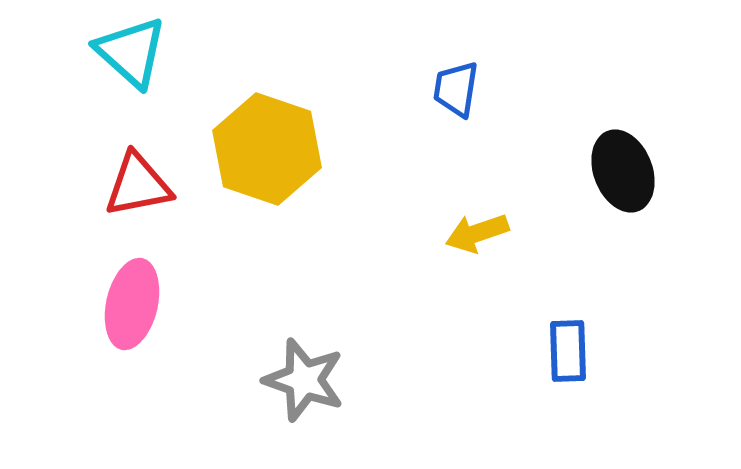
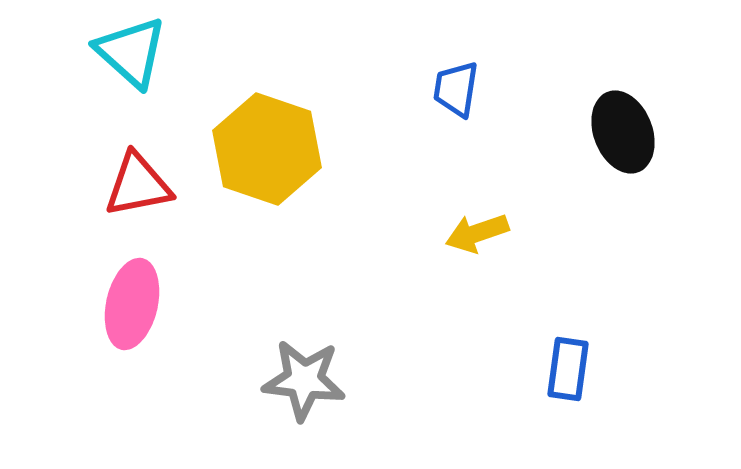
black ellipse: moved 39 px up
blue rectangle: moved 18 px down; rotated 10 degrees clockwise
gray star: rotated 12 degrees counterclockwise
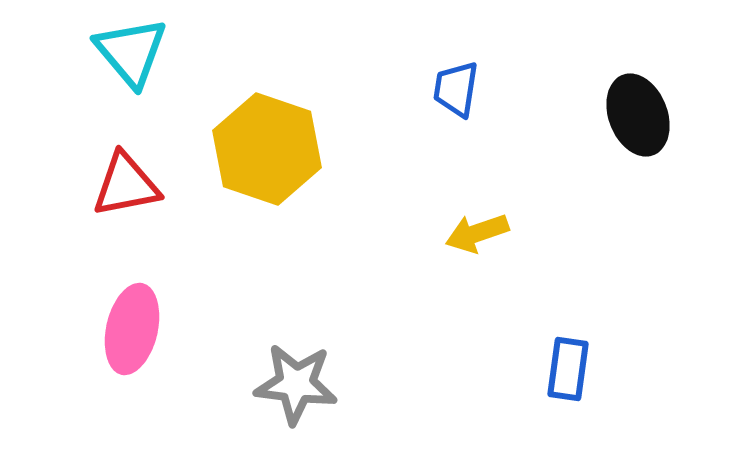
cyan triangle: rotated 8 degrees clockwise
black ellipse: moved 15 px right, 17 px up
red triangle: moved 12 px left
pink ellipse: moved 25 px down
gray star: moved 8 px left, 4 px down
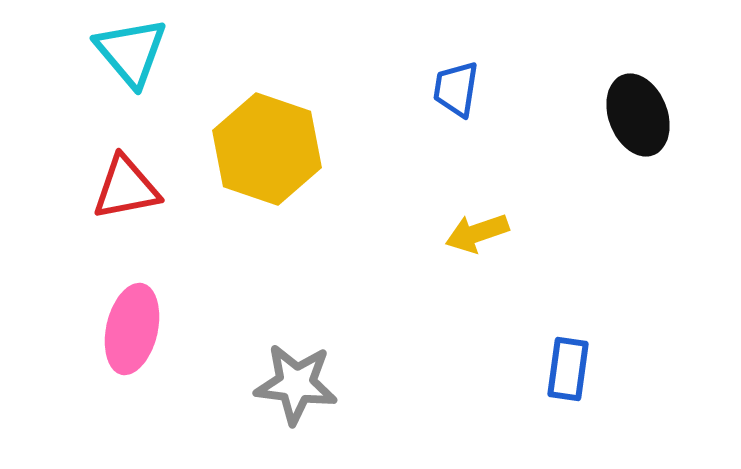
red triangle: moved 3 px down
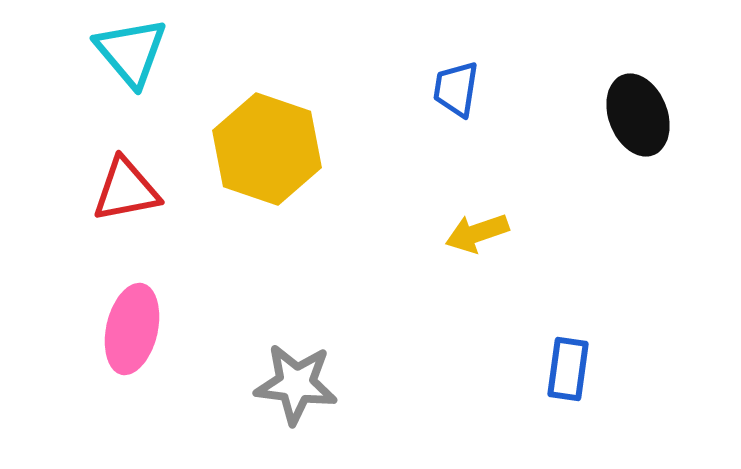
red triangle: moved 2 px down
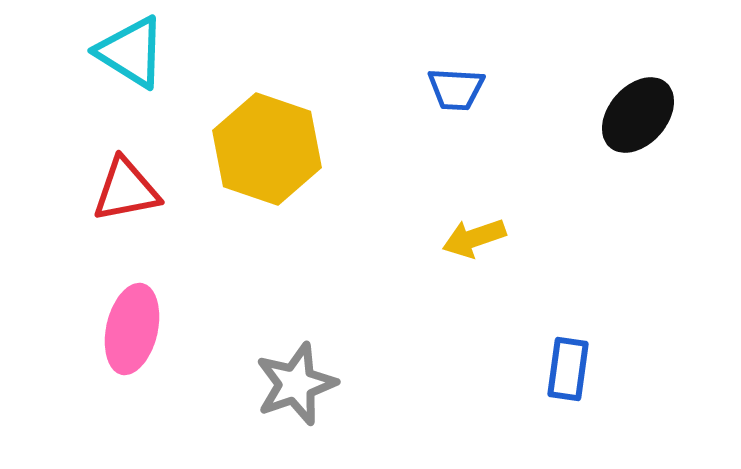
cyan triangle: rotated 18 degrees counterclockwise
blue trapezoid: rotated 96 degrees counterclockwise
black ellipse: rotated 62 degrees clockwise
yellow arrow: moved 3 px left, 5 px down
gray star: rotated 26 degrees counterclockwise
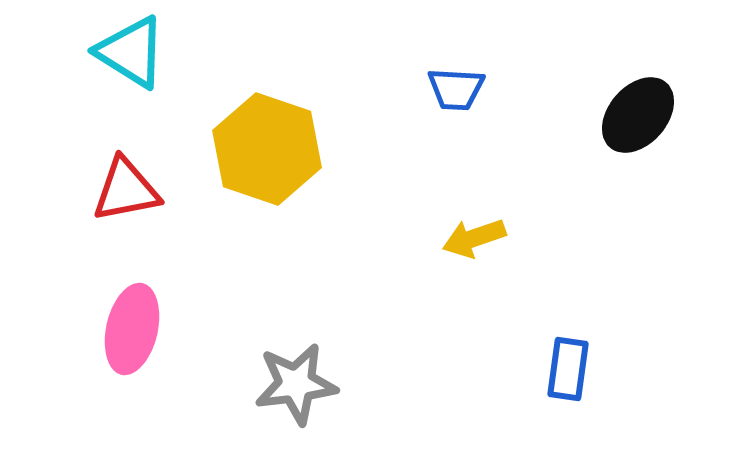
gray star: rotated 12 degrees clockwise
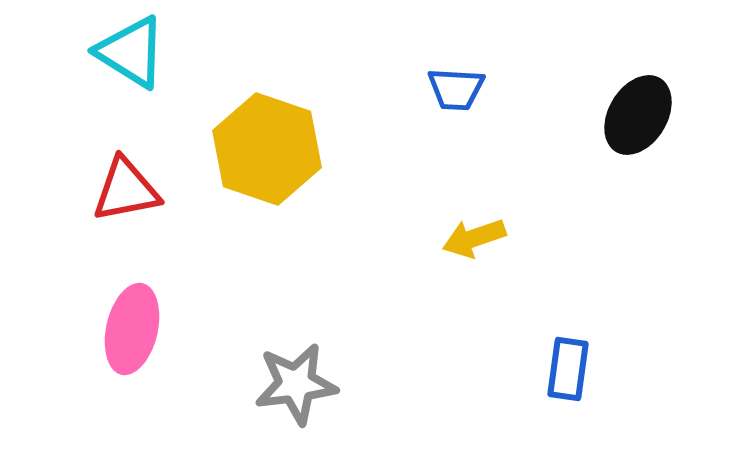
black ellipse: rotated 10 degrees counterclockwise
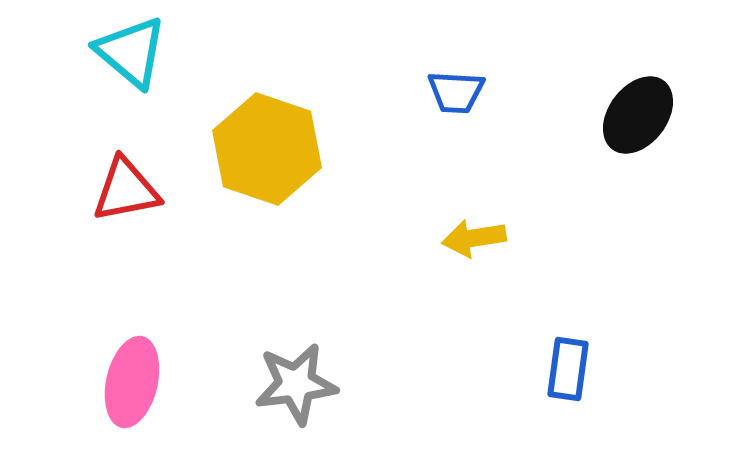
cyan triangle: rotated 8 degrees clockwise
blue trapezoid: moved 3 px down
black ellipse: rotated 6 degrees clockwise
yellow arrow: rotated 10 degrees clockwise
pink ellipse: moved 53 px down
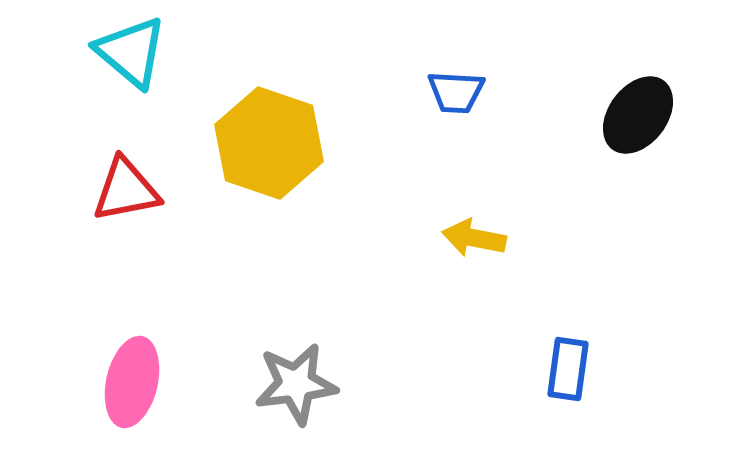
yellow hexagon: moved 2 px right, 6 px up
yellow arrow: rotated 20 degrees clockwise
